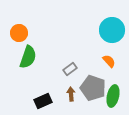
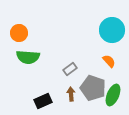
green semicircle: rotated 75 degrees clockwise
green ellipse: moved 1 px up; rotated 10 degrees clockwise
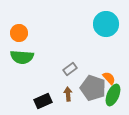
cyan circle: moved 6 px left, 6 px up
green semicircle: moved 6 px left
orange semicircle: moved 17 px down
brown arrow: moved 3 px left
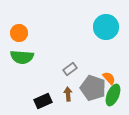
cyan circle: moved 3 px down
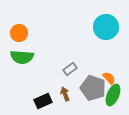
brown arrow: moved 3 px left; rotated 16 degrees counterclockwise
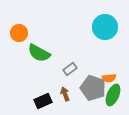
cyan circle: moved 1 px left
green semicircle: moved 17 px right, 4 px up; rotated 25 degrees clockwise
orange semicircle: rotated 128 degrees clockwise
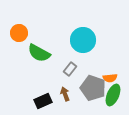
cyan circle: moved 22 px left, 13 px down
gray rectangle: rotated 16 degrees counterclockwise
orange semicircle: moved 1 px right
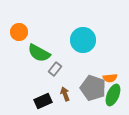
orange circle: moved 1 px up
gray rectangle: moved 15 px left
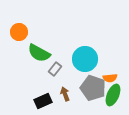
cyan circle: moved 2 px right, 19 px down
